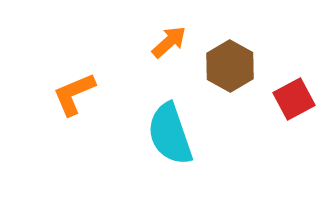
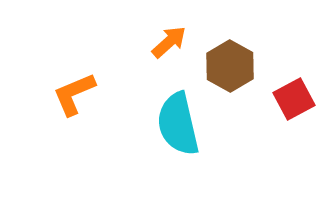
cyan semicircle: moved 8 px right, 10 px up; rotated 6 degrees clockwise
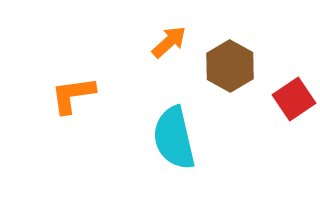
orange L-shape: moved 1 px left, 1 px down; rotated 15 degrees clockwise
red square: rotated 6 degrees counterclockwise
cyan semicircle: moved 4 px left, 14 px down
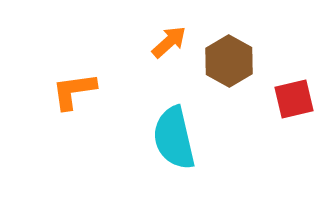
brown hexagon: moved 1 px left, 5 px up
orange L-shape: moved 1 px right, 4 px up
red square: rotated 21 degrees clockwise
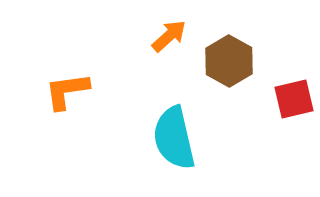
orange arrow: moved 6 px up
orange L-shape: moved 7 px left
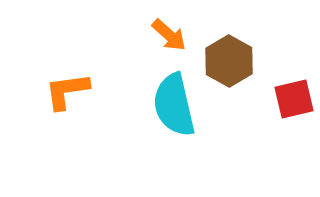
orange arrow: moved 1 px up; rotated 84 degrees clockwise
cyan semicircle: moved 33 px up
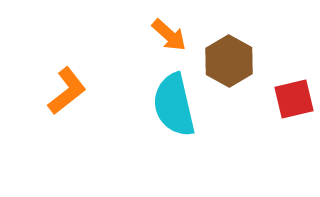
orange L-shape: rotated 150 degrees clockwise
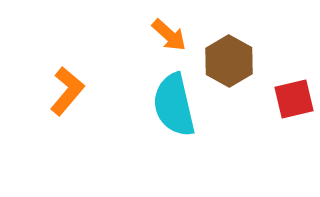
orange L-shape: rotated 12 degrees counterclockwise
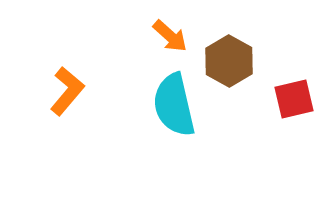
orange arrow: moved 1 px right, 1 px down
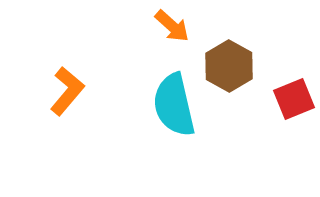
orange arrow: moved 2 px right, 10 px up
brown hexagon: moved 5 px down
red square: rotated 9 degrees counterclockwise
